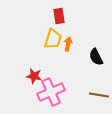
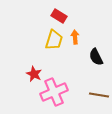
red rectangle: rotated 49 degrees counterclockwise
yellow trapezoid: moved 1 px right, 1 px down
orange arrow: moved 7 px right, 7 px up; rotated 16 degrees counterclockwise
red star: moved 2 px up; rotated 14 degrees clockwise
pink cross: moved 3 px right
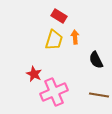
black semicircle: moved 3 px down
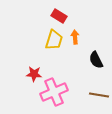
red star: rotated 21 degrees counterclockwise
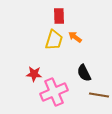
red rectangle: rotated 56 degrees clockwise
orange arrow: rotated 48 degrees counterclockwise
black semicircle: moved 12 px left, 13 px down
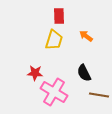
orange arrow: moved 11 px right, 1 px up
red star: moved 1 px right, 1 px up
pink cross: rotated 36 degrees counterclockwise
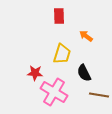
yellow trapezoid: moved 8 px right, 14 px down
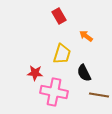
red rectangle: rotated 28 degrees counterclockwise
pink cross: rotated 20 degrees counterclockwise
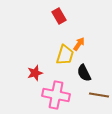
orange arrow: moved 7 px left, 8 px down; rotated 88 degrees clockwise
yellow trapezoid: moved 3 px right, 1 px down
red star: rotated 21 degrees counterclockwise
pink cross: moved 2 px right, 3 px down
